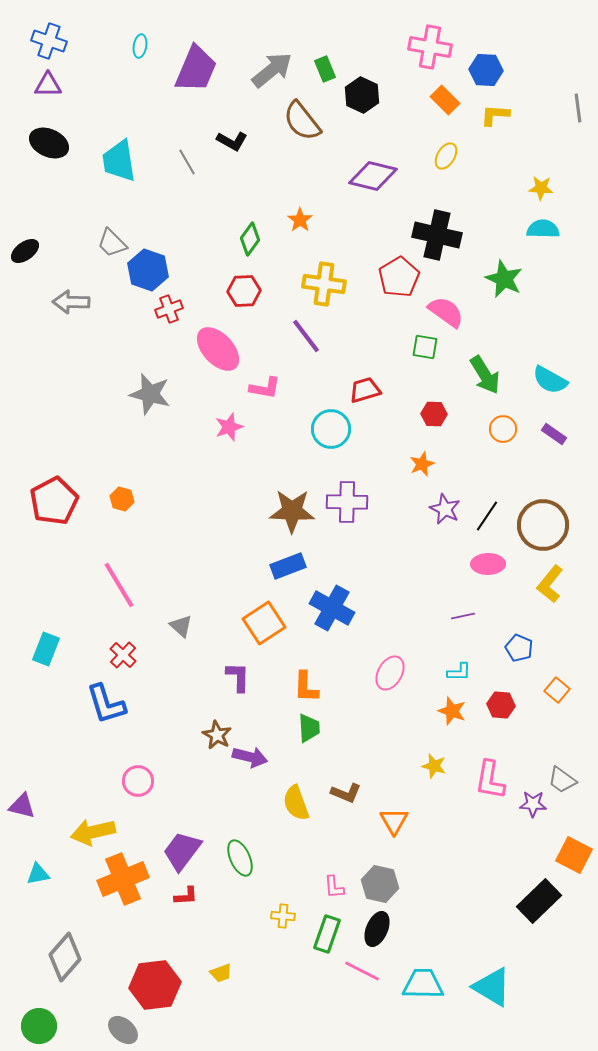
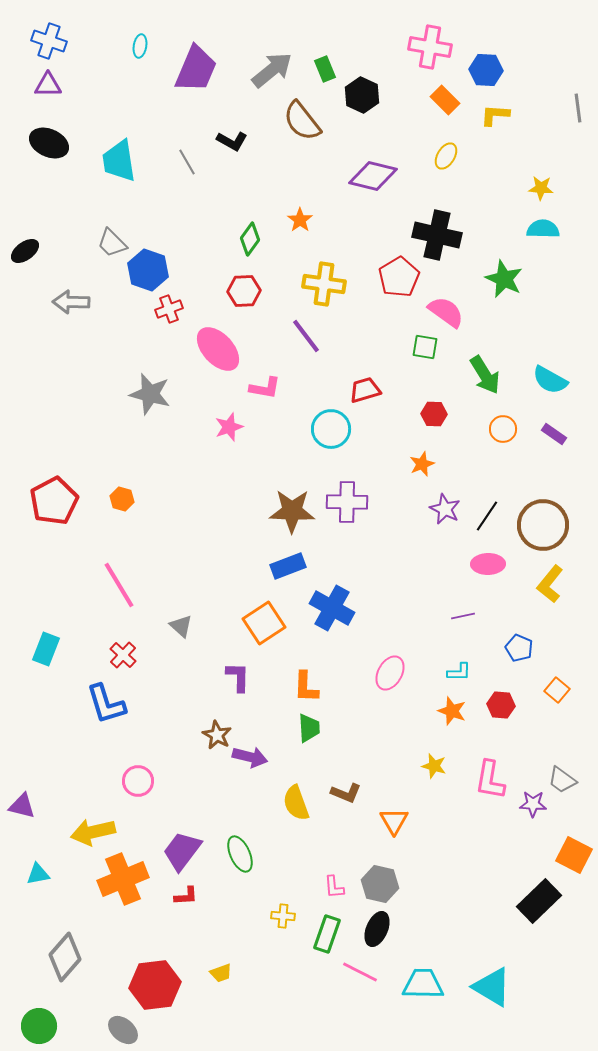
green ellipse at (240, 858): moved 4 px up
pink line at (362, 971): moved 2 px left, 1 px down
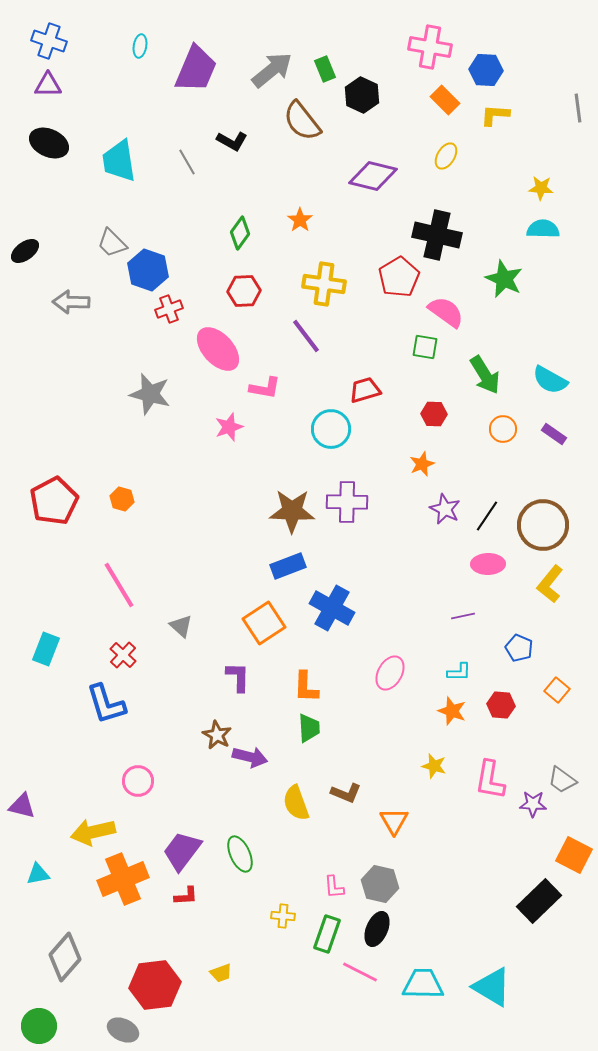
green diamond at (250, 239): moved 10 px left, 6 px up
gray ellipse at (123, 1030): rotated 16 degrees counterclockwise
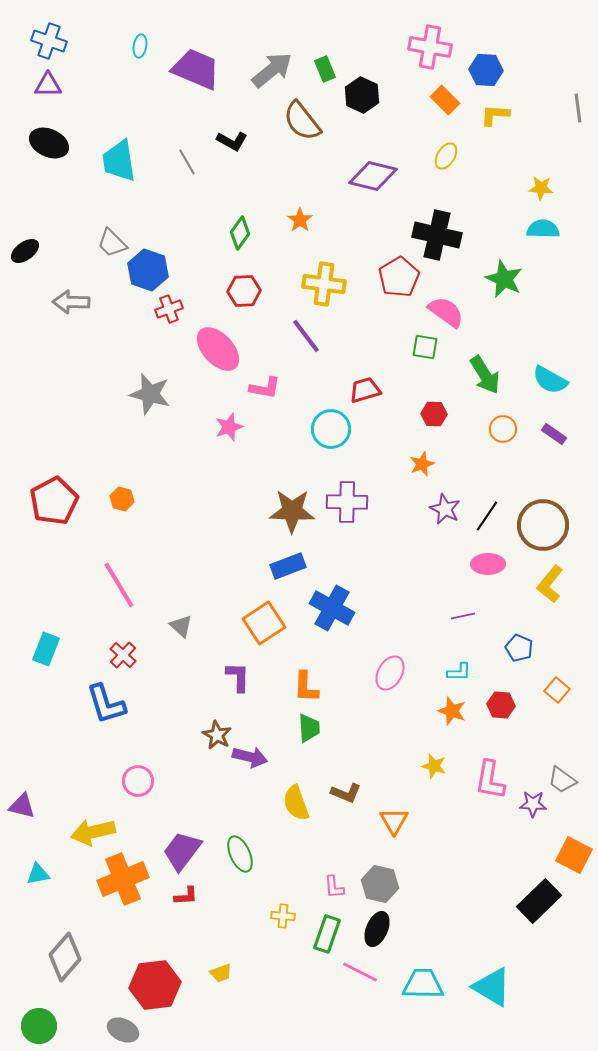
purple trapezoid at (196, 69): rotated 90 degrees counterclockwise
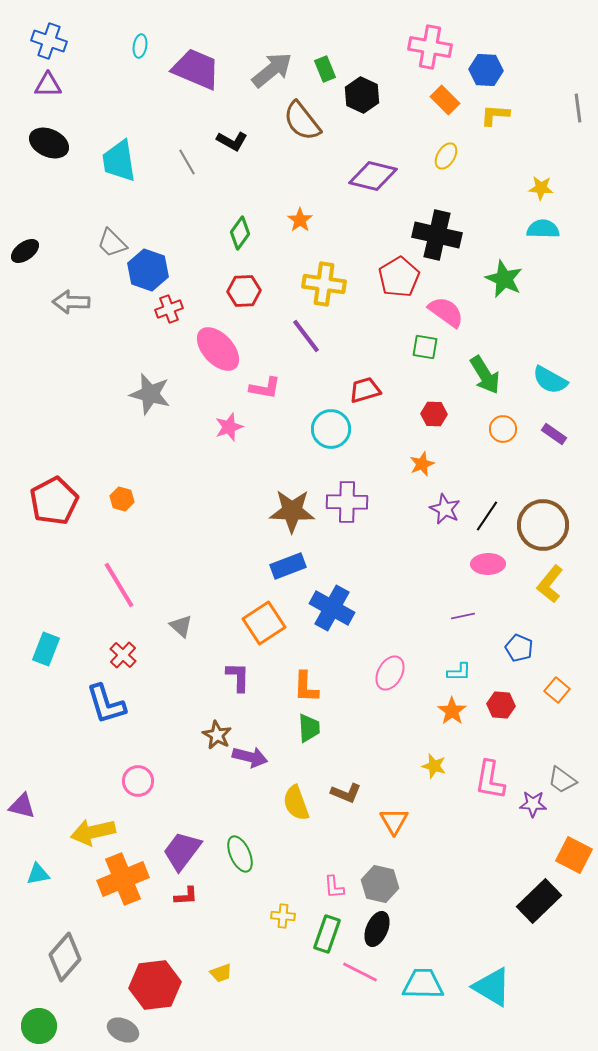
orange star at (452, 711): rotated 16 degrees clockwise
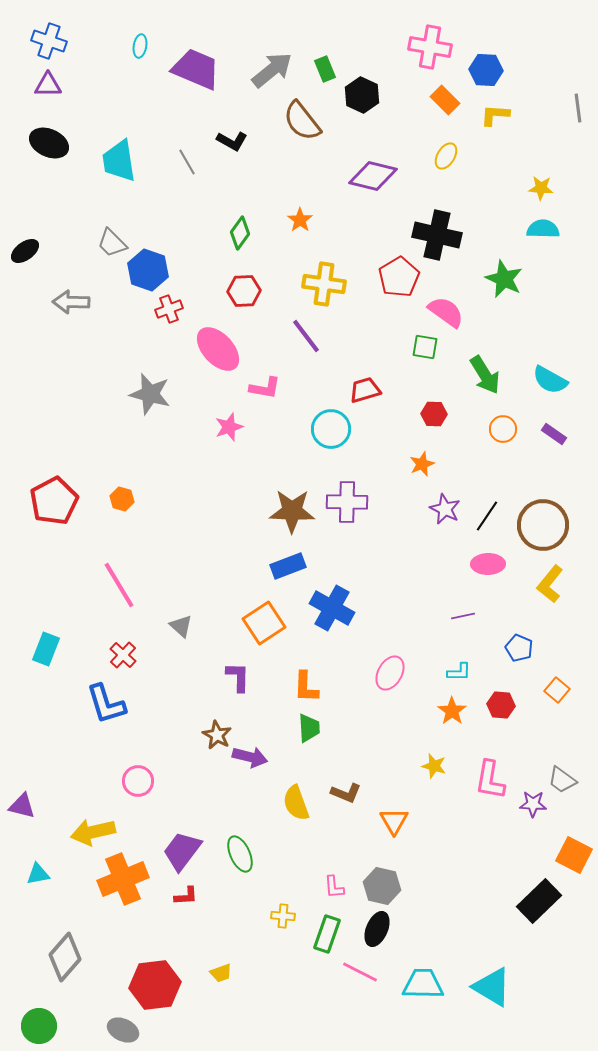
gray hexagon at (380, 884): moved 2 px right, 2 px down
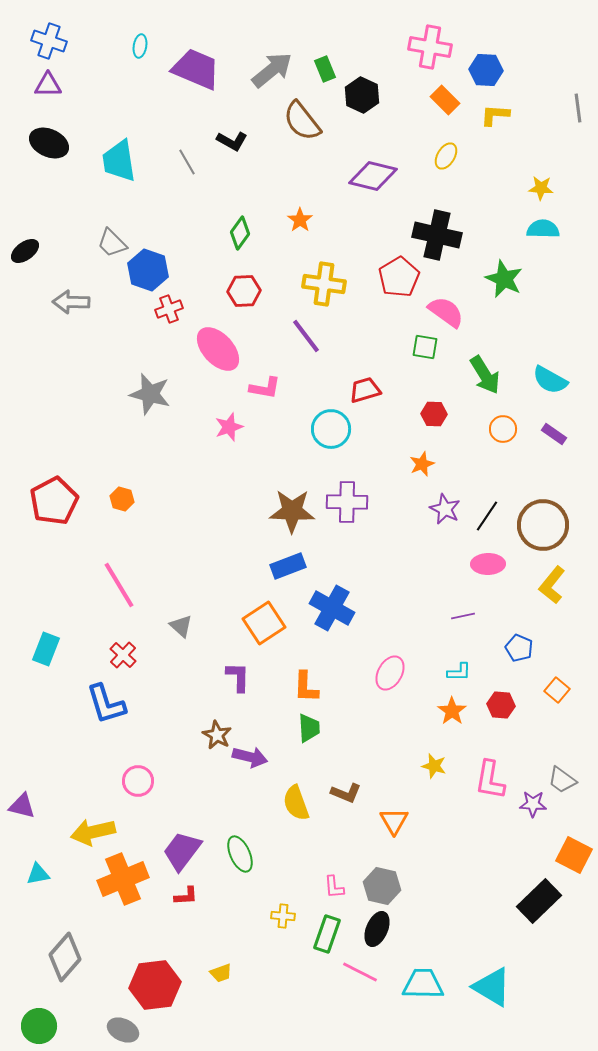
yellow L-shape at (550, 584): moved 2 px right, 1 px down
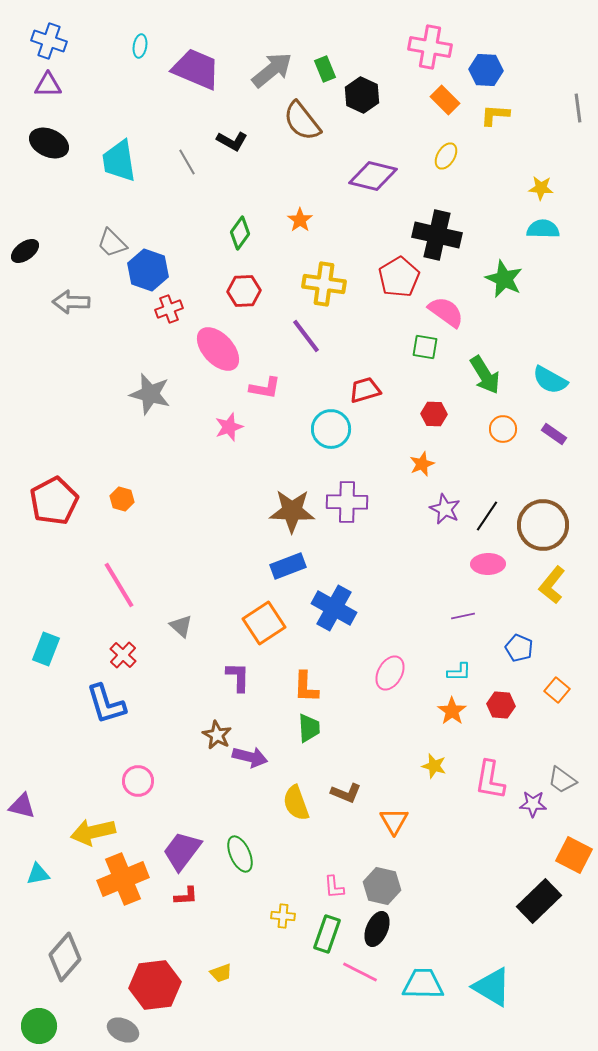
blue cross at (332, 608): moved 2 px right
